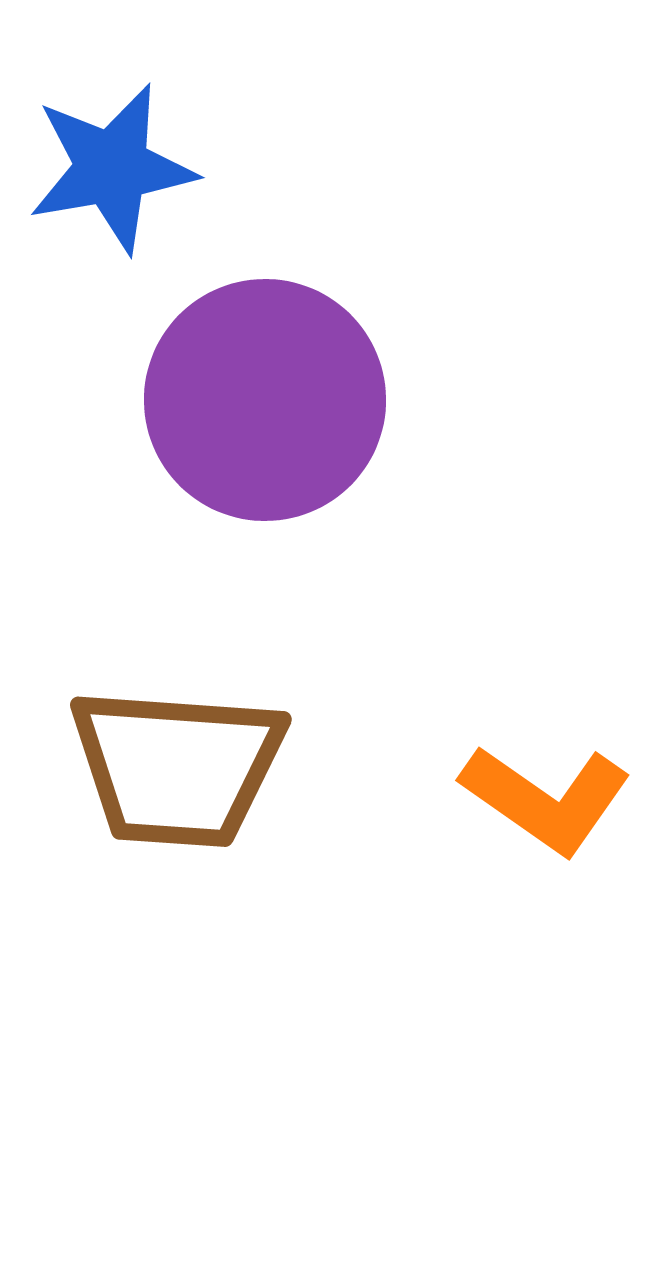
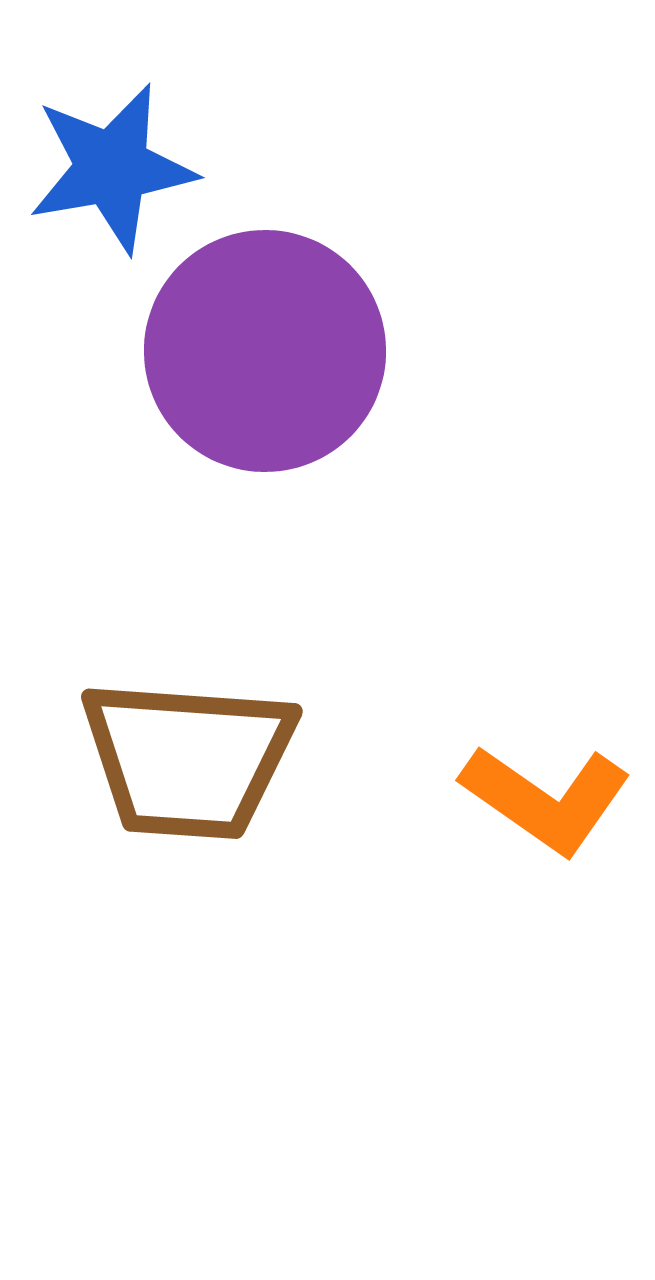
purple circle: moved 49 px up
brown trapezoid: moved 11 px right, 8 px up
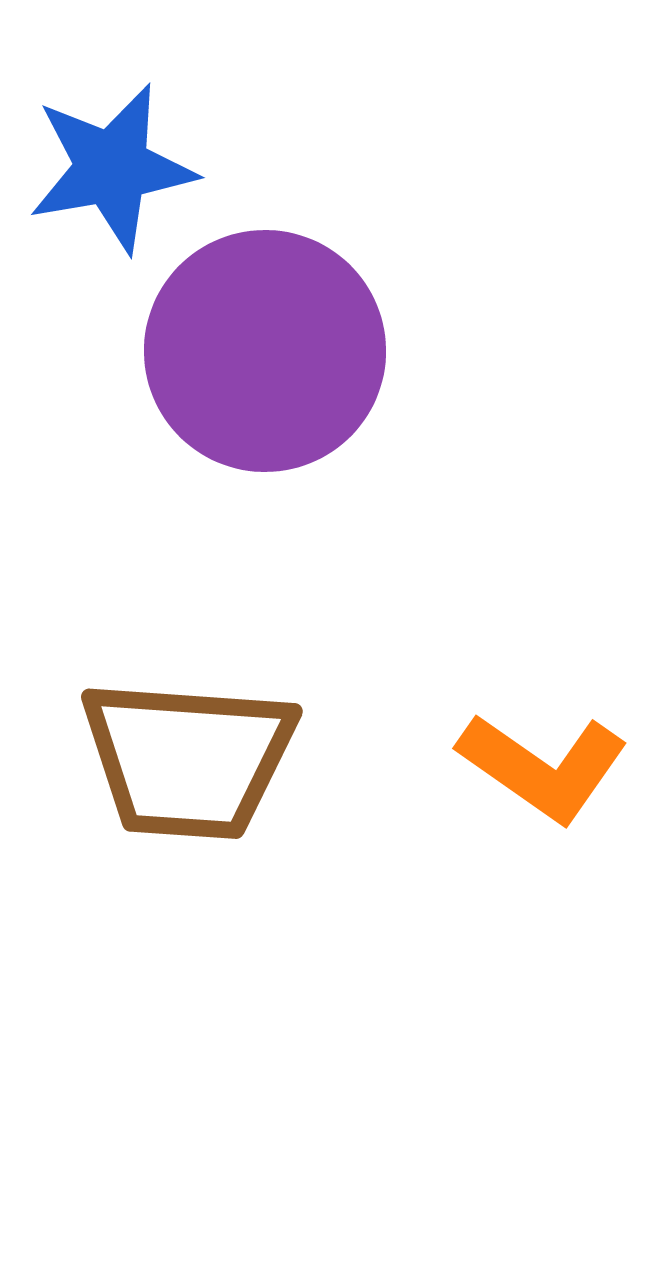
orange L-shape: moved 3 px left, 32 px up
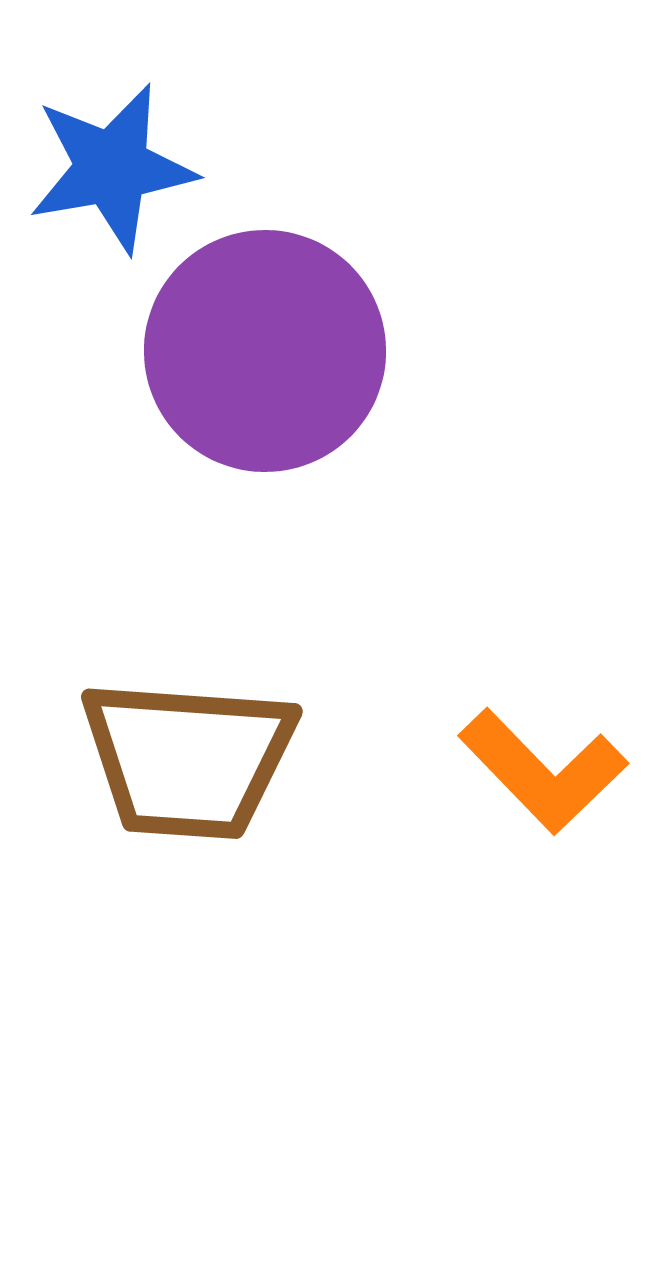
orange L-shape: moved 4 px down; rotated 11 degrees clockwise
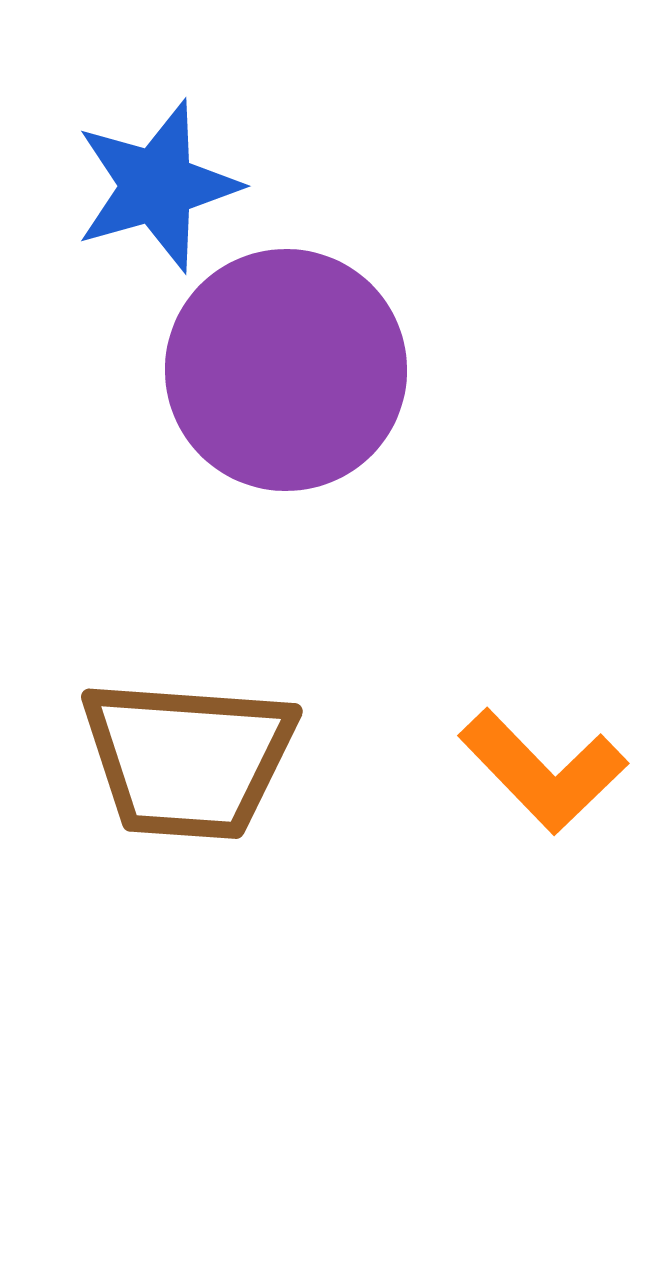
blue star: moved 45 px right, 18 px down; rotated 6 degrees counterclockwise
purple circle: moved 21 px right, 19 px down
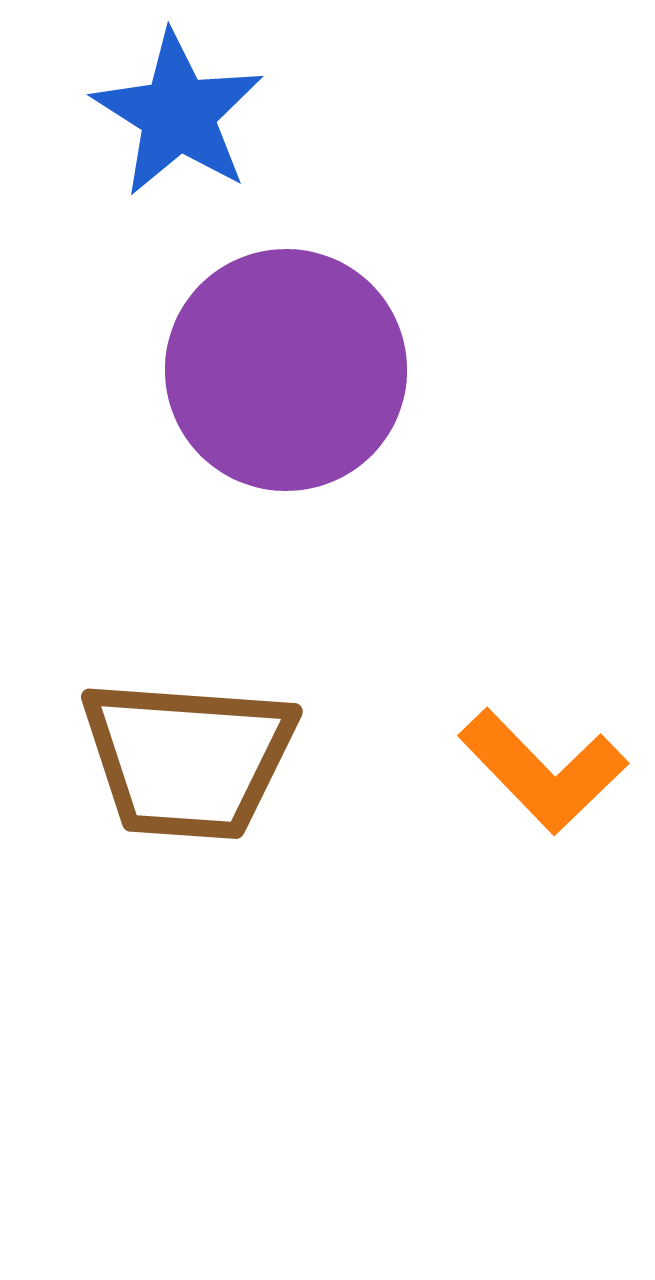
blue star: moved 21 px right, 72 px up; rotated 24 degrees counterclockwise
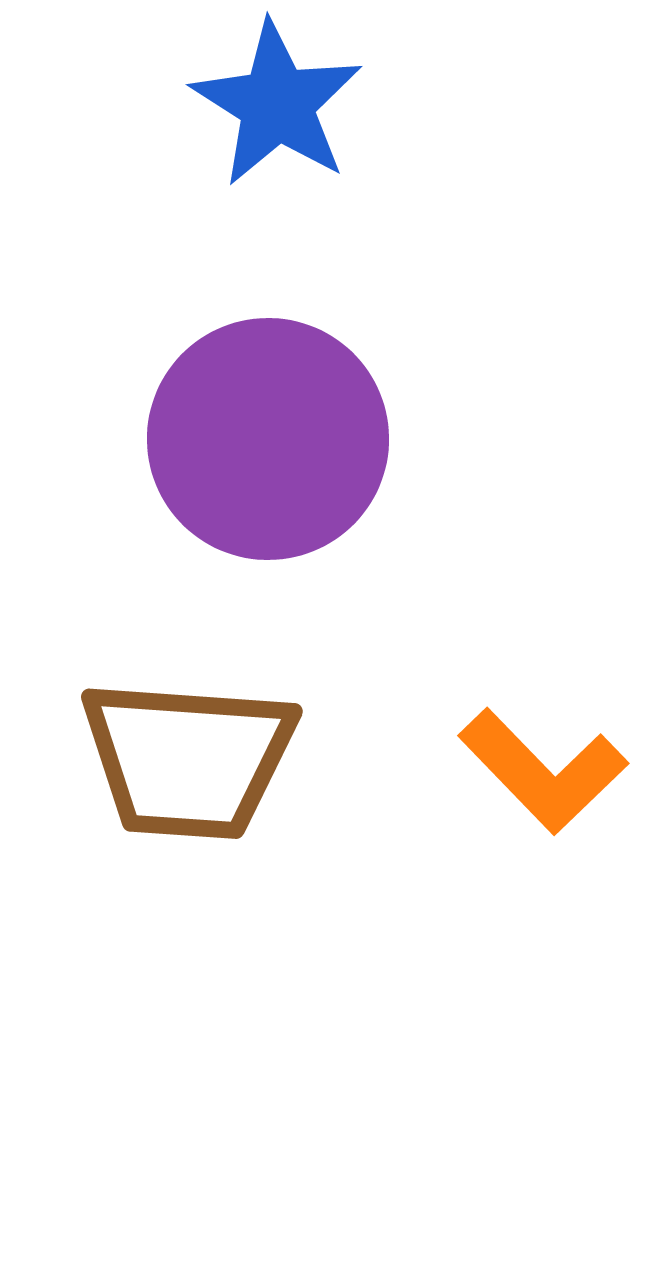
blue star: moved 99 px right, 10 px up
purple circle: moved 18 px left, 69 px down
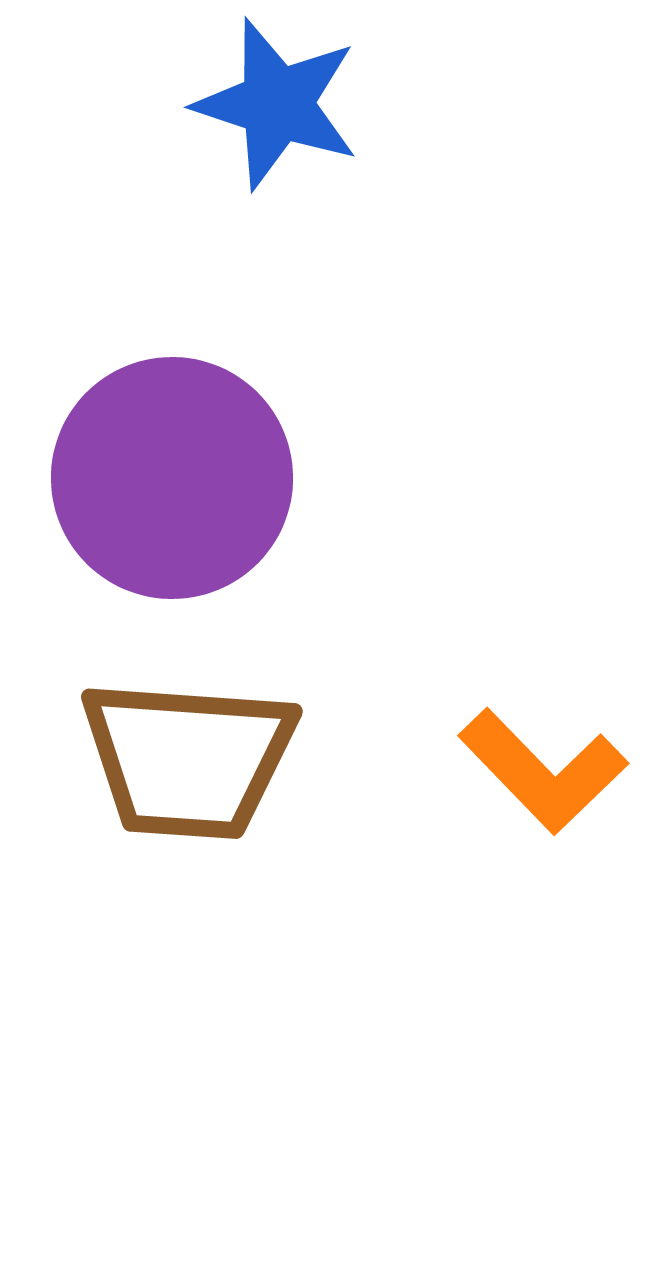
blue star: rotated 14 degrees counterclockwise
purple circle: moved 96 px left, 39 px down
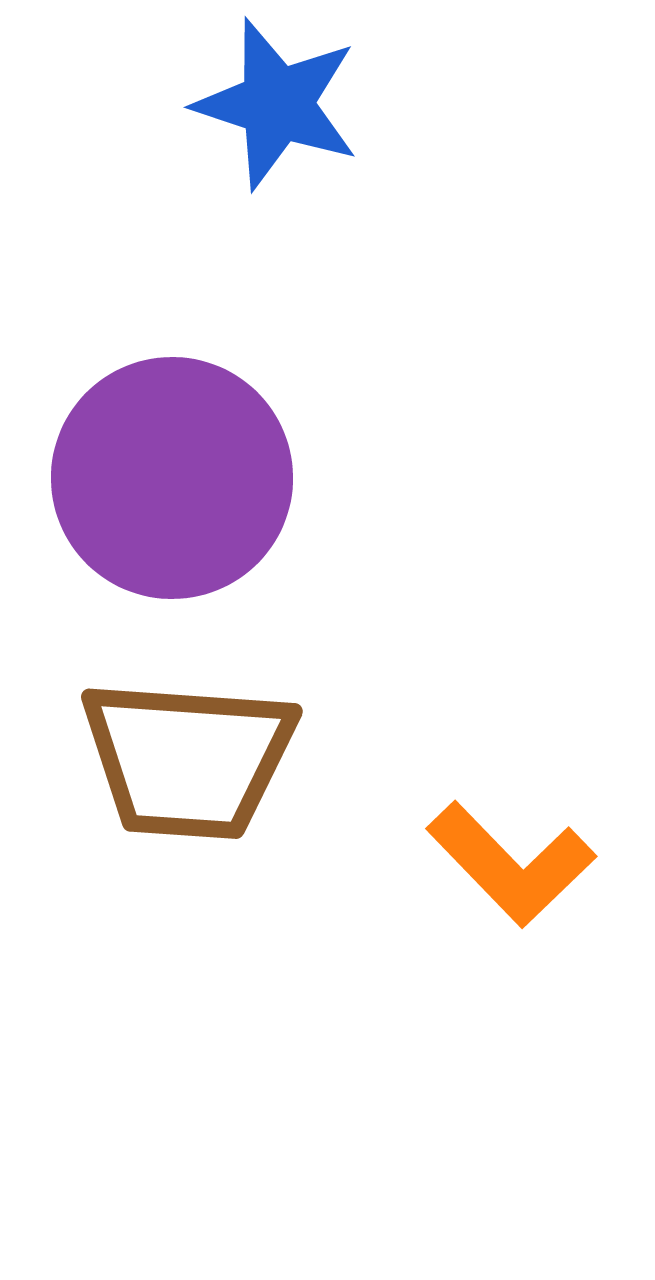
orange L-shape: moved 32 px left, 93 px down
